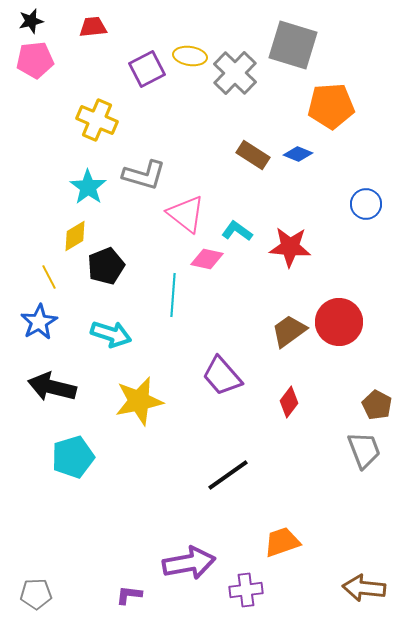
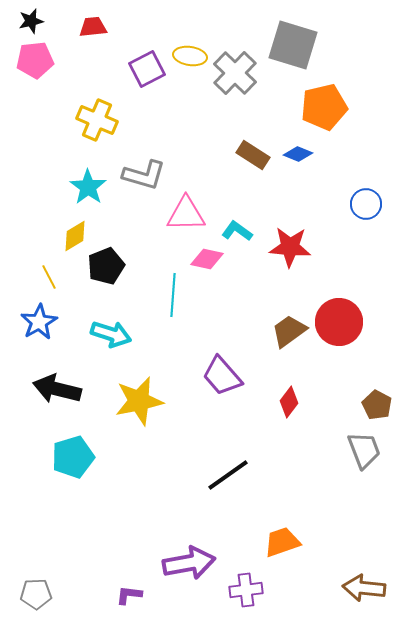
orange pentagon: moved 7 px left, 1 px down; rotated 9 degrees counterclockwise
pink triangle: rotated 39 degrees counterclockwise
black arrow: moved 5 px right, 2 px down
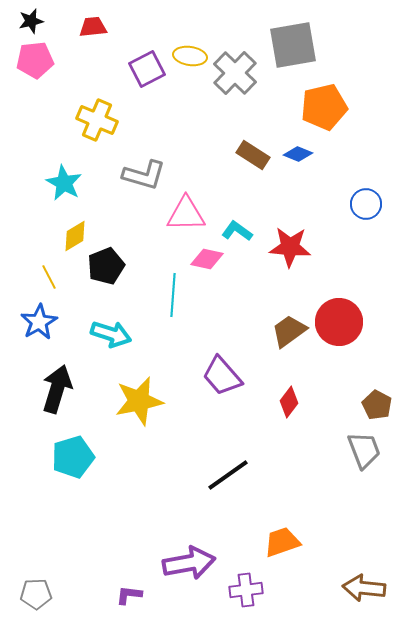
gray square: rotated 27 degrees counterclockwise
cyan star: moved 24 px left, 4 px up; rotated 6 degrees counterclockwise
black arrow: rotated 93 degrees clockwise
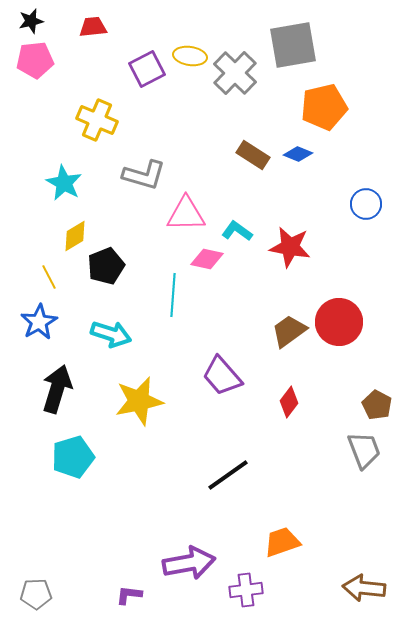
red star: rotated 6 degrees clockwise
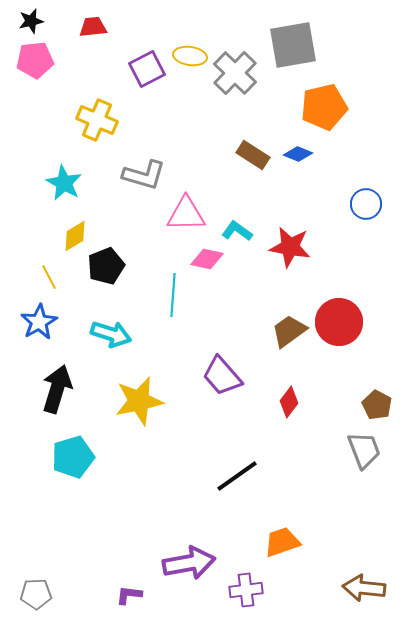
black line: moved 9 px right, 1 px down
